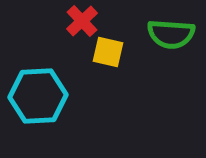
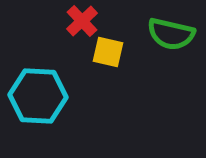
green semicircle: rotated 9 degrees clockwise
cyan hexagon: rotated 6 degrees clockwise
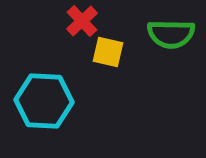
green semicircle: rotated 12 degrees counterclockwise
cyan hexagon: moved 6 px right, 5 px down
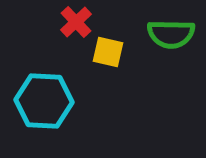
red cross: moved 6 px left, 1 px down
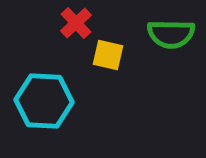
red cross: moved 1 px down
yellow square: moved 3 px down
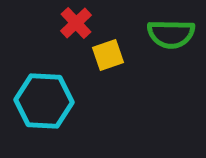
yellow square: rotated 32 degrees counterclockwise
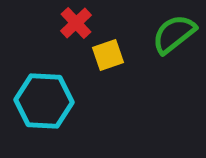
green semicircle: moved 3 px right; rotated 141 degrees clockwise
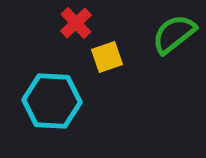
yellow square: moved 1 px left, 2 px down
cyan hexagon: moved 8 px right
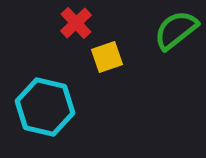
green semicircle: moved 2 px right, 4 px up
cyan hexagon: moved 7 px left, 6 px down; rotated 10 degrees clockwise
